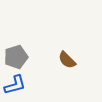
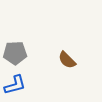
gray pentagon: moved 1 px left, 4 px up; rotated 15 degrees clockwise
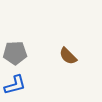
brown semicircle: moved 1 px right, 4 px up
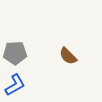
blue L-shape: rotated 15 degrees counterclockwise
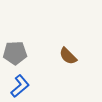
blue L-shape: moved 5 px right, 1 px down; rotated 10 degrees counterclockwise
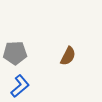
brown semicircle: rotated 108 degrees counterclockwise
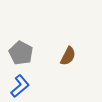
gray pentagon: moved 6 px right; rotated 30 degrees clockwise
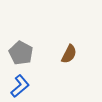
brown semicircle: moved 1 px right, 2 px up
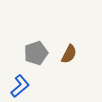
gray pentagon: moved 15 px right; rotated 25 degrees clockwise
